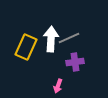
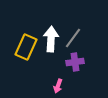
gray line: moved 4 px right; rotated 30 degrees counterclockwise
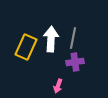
gray line: rotated 25 degrees counterclockwise
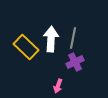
yellow rectangle: rotated 70 degrees counterclockwise
purple cross: rotated 18 degrees counterclockwise
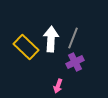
gray line: rotated 10 degrees clockwise
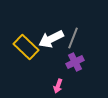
white arrow: rotated 120 degrees counterclockwise
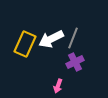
yellow rectangle: moved 1 px left, 3 px up; rotated 70 degrees clockwise
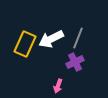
gray line: moved 5 px right
